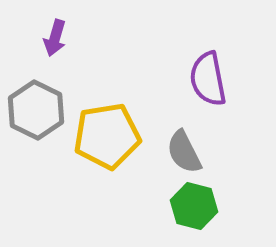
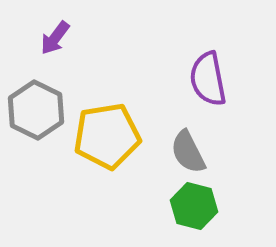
purple arrow: rotated 21 degrees clockwise
gray semicircle: moved 4 px right
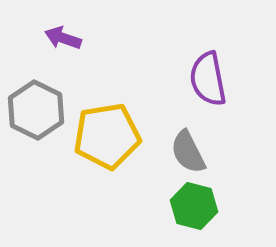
purple arrow: moved 8 px right; rotated 72 degrees clockwise
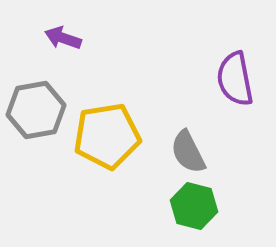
purple semicircle: moved 27 px right
gray hexagon: rotated 24 degrees clockwise
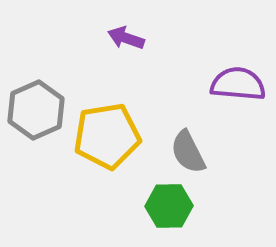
purple arrow: moved 63 px right
purple semicircle: moved 3 px right, 5 px down; rotated 106 degrees clockwise
gray hexagon: rotated 14 degrees counterclockwise
green hexagon: moved 25 px left; rotated 15 degrees counterclockwise
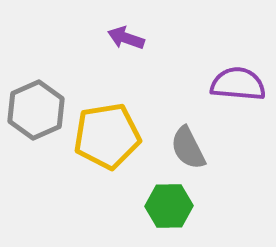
gray semicircle: moved 4 px up
